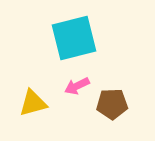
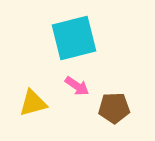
pink arrow: rotated 120 degrees counterclockwise
brown pentagon: moved 2 px right, 4 px down
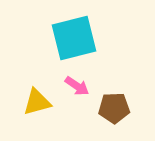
yellow triangle: moved 4 px right, 1 px up
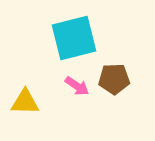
yellow triangle: moved 12 px left; rotated 16 degrees clockwise
brown pentagon: moved 29 px up
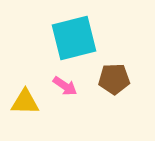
pink arrow: moved 12 px left
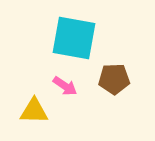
cyan square: rotated 24 degrees clockwise
yellow triangle: moved 9 px right, 9 px down
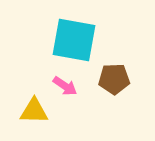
cyan square: moved 2 px down
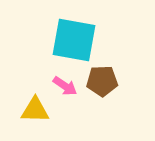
brown pentagon: moved 12 px left, 2 px down
yellow triangle: moved 1 px right, 1 px up
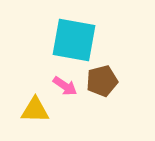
brown pentagon: rotated 12 degrees counterclockwise
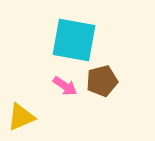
yellow triangle: moved 14 px left, 7 px down; rotated 24 degrees counterclockwise
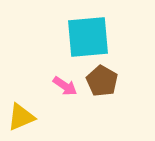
cyan square: moved 14 px right, 3 px up; rotated 15 degrees counterclockwise
brown pentagon: rotated 28 degrees counterclockwise
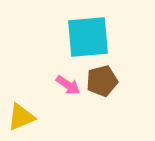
brown pentagon: rotated 28 degrees clockwise
pink arrow: moved 3 px right, 1 px up
